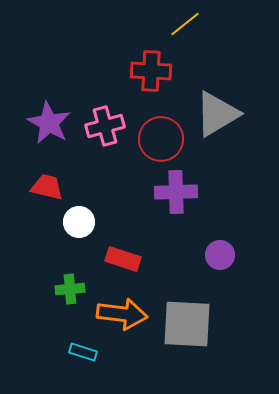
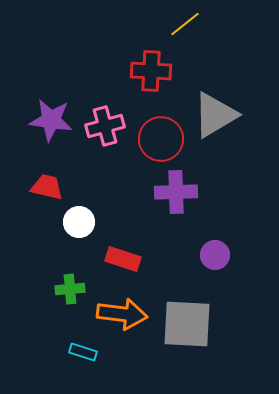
gray triangle: moved 2 px left, 1 px down
purple star: moved 2 px right, 3 px up; rotated 21 degrees counterclockwise
purple circle: moved 5 px left
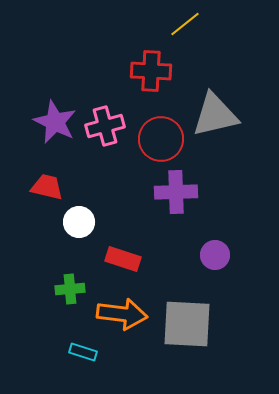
gray triangle: rotated 18 degrees clockwise
purple star: moved 4 px right, 2 px down; rotated 18 degrees clockwise
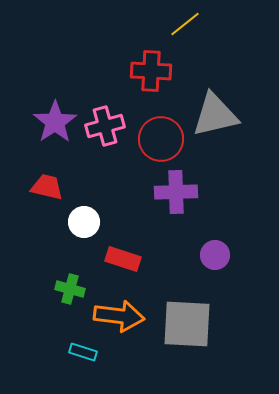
purple star: rotated 12 degrees clockwise
white circle: moved 5 px right
green cross: rotated 20 degrees clockwise
orange arrow: moved 3 px left, 2 px down
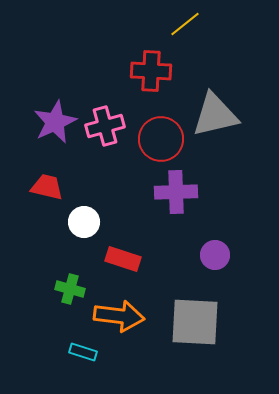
purple star: rotated 9 degrees clockwise
gray square: moved 8 px right, 2 px up
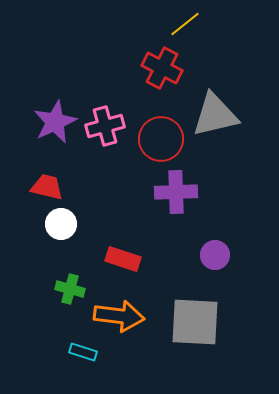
red cross: moved 11 px right, 3 px up; rotated 24 degrees clockwise
white circle: moved 23 px left, 2 px down
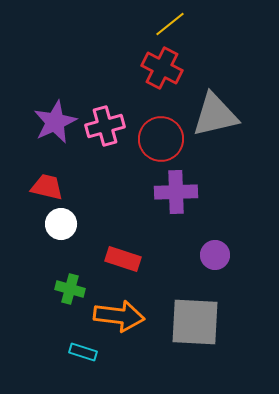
yellow line: moved 15 px left
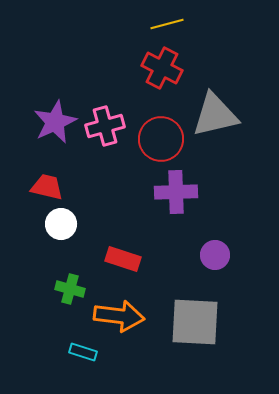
yellow line: moved 3 px left; rotated 24 degrees clockwise
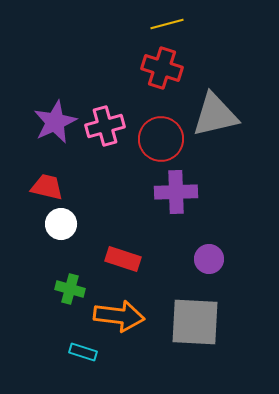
red cross: rotated 9 degrees counterclockwise
purple circle: moved 6 px left, 4 px down
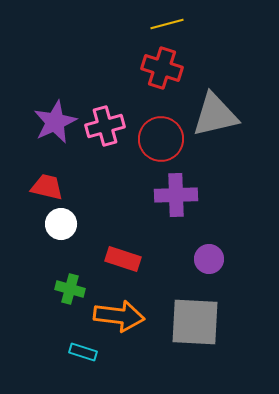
purple cross: moved 3 px down
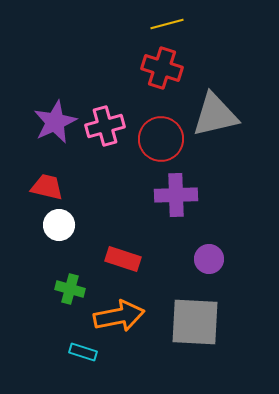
white circle: moved 2 px left, 1 px down
orange arrow: rotated 18 degrees counterclockwise
